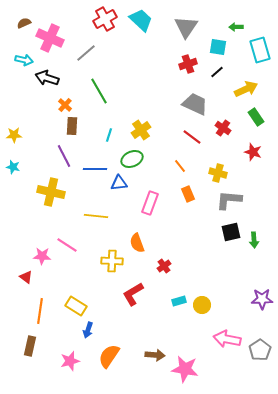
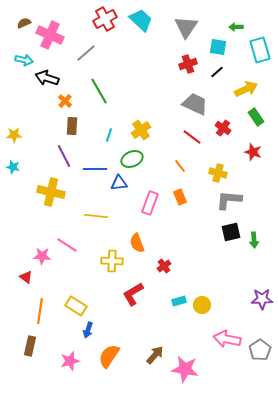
pink cross at (50, 38): moved 3 px up
orange cross at (65, 105): moved 4 px up
orange rectangle at (188, 194): moved 8 px left, 3 px down
brown arrow at (155, 355): rotated 54 degrees counterclockwise
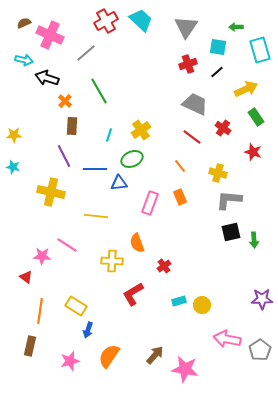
red cross at (105, 19): moved 1 px right, 2 px down
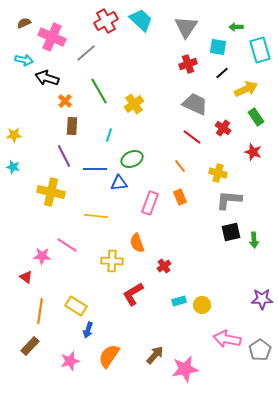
pink cross at (50, 35): moved 2 px right, 2 px down
black line at (217, 72): moved 5 px right, 1 px down
yellow cross at (141, 130): moved 7 px left, 26 px up
brown rectangle at (30, 346): rotated 30 degrees clockwise
pink star at (185, 369): rotated 20 degrees counterclockwise
